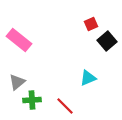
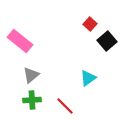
red square: moved 1 px left; rotated 24 degrees counterclockwise
pink rectangle: moved 1 px right, 1 px down
cyan triangle: rotated 12 degrees counterclockwise
gray triangle: moved 14 px right, 7 px up
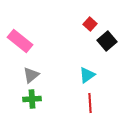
cyan triangle: moved 1 px left, 3 px up
green cross: moved 1 px up
red line: moved 25 px right, 3 px up; rotated 42 degrees clockwise
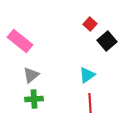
green cross: moved 2 px right
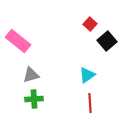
pink rectangle: moved 2 px left
gray triangle: rotated 24 degrees clockwise
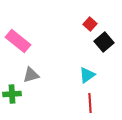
black square: moved 3 px left, 1 px down
green cross: moved 22 px left, 5 px up
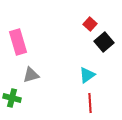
pink rectangle: moved 1 px down; rotated 35 degrees clockwise
green cross: moved 4 px down; rotated 18 degrees clockwise
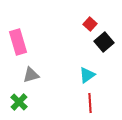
green cross: moved 7 px right, 4 px down; rotated 30 degrees clockwise
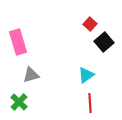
cyan triangle: moved 1 px left
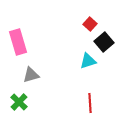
cyan triangle: moved 2 px right, 14 px up; rotated 18 degrees clockwise
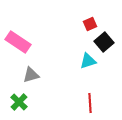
red square: rotated 24 degrees clockwise
pink rectangle: rotated 40 degrees counterclockwise
